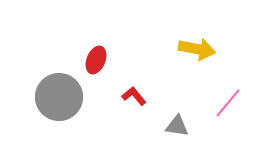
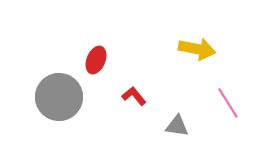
pink line: rotated 72 degrees counterclockwise
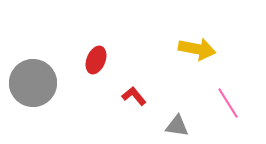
gray circle: moved 26 px left, 14 px up
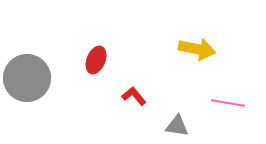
gray circle: moved 6 px left, 5 px up
pink line: rotated 48 degrees counterclockwise
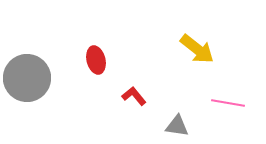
yellow arrow: rotated 27 degrees clockwise
red ellipse: rotated 36 degrees counterclockwise
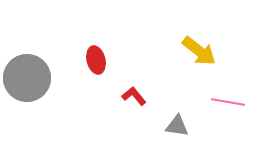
yellow arrow: moved 2 px right, 2 px down
pink line: moved 1 px up
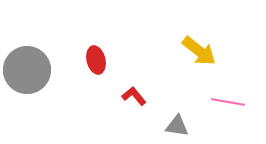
gray circle: moved 8 px up
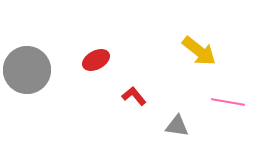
red ellipse: rotated 76 degrees clockwise
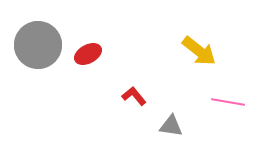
red ellipse: moved 8 px left, 6 px up
gray circle: moved 11 px right, 25 px up
gray triangle: moved 6 px left
